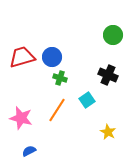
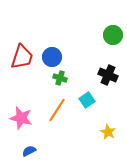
red trapezoid: rotated 124 degrees clockwise
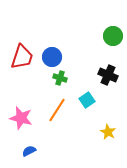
green circle: moved 1 px down
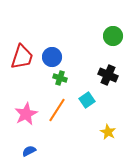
pink star: moved 5 px right, 4 px up; rotated 30 degrees clockwise
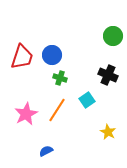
blue circle: moved 2 px up
blue semicircle: moved 17 px right
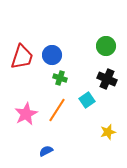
green circle: moved 7 px left, 10 px down
black cross: moved 1 px left, 4 px down
yellow star: rotated 28 degrees clockwise
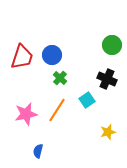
green circle: moved 6 px right, 1 px up
green cross: rotated 24 degrees clockwise
pink star: rotated 15 degrees clockwise
blue semicircle: moved 8 px left; rotated 48 degrees counterclockwise
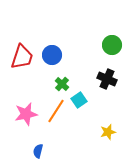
green cross: moved 2 px right, 6 px down
cyan square: moved 8 px left
orange line: moved 1 px left, 1 px down
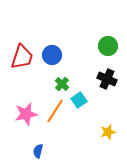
green circle: moved 4 px left, 1 px down
orange line: moved 1 px left
